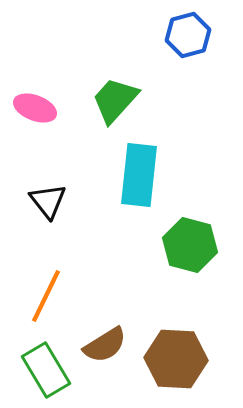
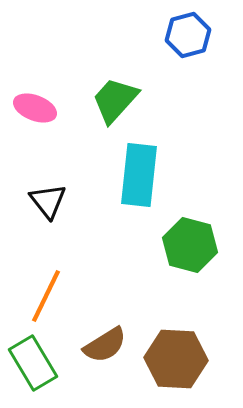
green rectangle: moved 13 px left, 7 px up
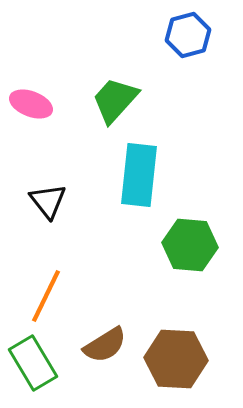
pink ellipse: moved 4 px left, 4 px up
green hexagon: rotated 10 degrees counterclockwise
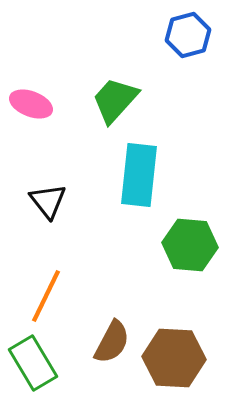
brown semicircle: moved 7 px right, 3 px up; rotated 30 degrees counterclockwise
brown hexagon: moved 2 px left, 1 px up
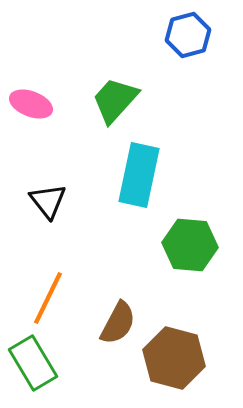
cyan rectangle: rotated 6 degrees clockwise
orange line: moved 2 px right, 2 px down
brown semicircle: moved 6 px right, 19 px up
brown hexagon: rotated 12 degrees clockwise
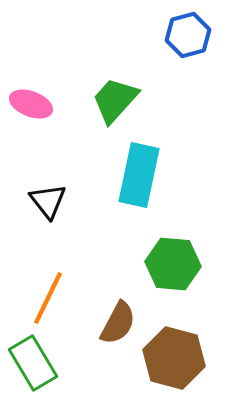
green hexagon: moved 17 px left, 19 px down
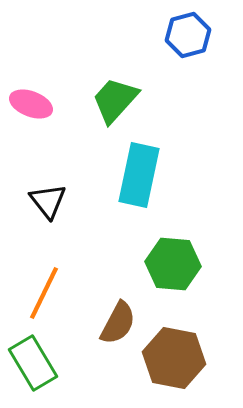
orange line: moved 4 px left, 5 px up
brown hexagon: rotated 4 degrees counterclockwise
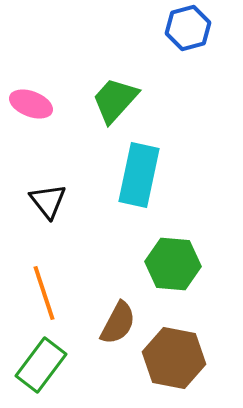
blue hexagon: moved 7 px up
orange line: rotated 44 degrees counterclockwise
green rectangle: moved 8 px right, 2 px down; rotated 68 degrees clockwise
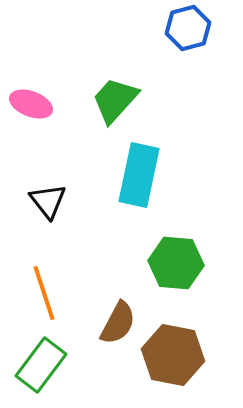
green hexagon: moved 3 px right, 1 px up
brown hexagon: moved 1 px left, 3 px up
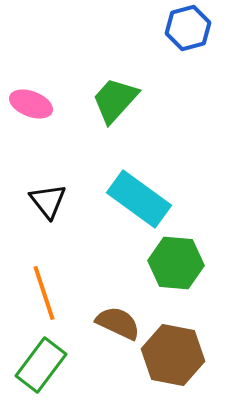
cyan rectangle: moved 24 px down; rotated 66 degrees counterclockwise
brown semicircle: rotated 93 degrees counterclockwise
